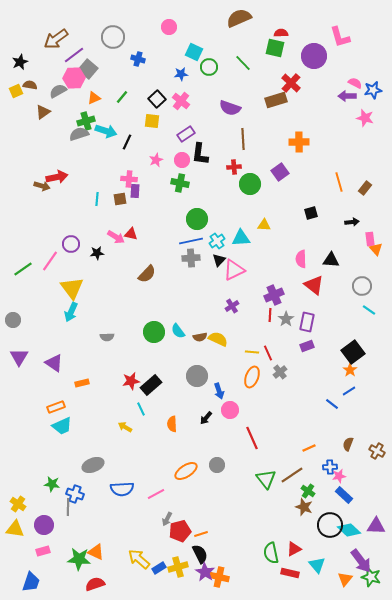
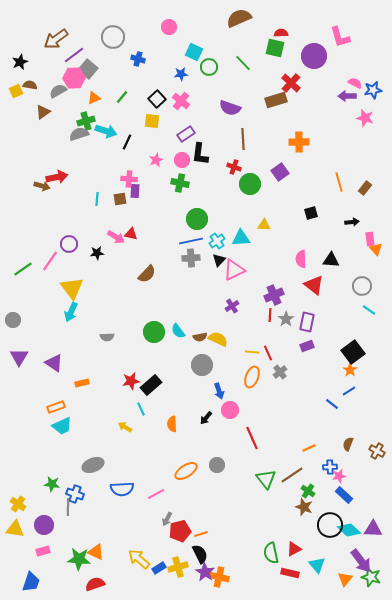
red cross at (234, 167): rotated 24 degrees clockwise
purple circle at (71, 244): moved 2 px left
gray circle at (197, 376): moved 5 px right, 11 px up
purple triangle at (376, 526): moved 3 px left, 3 px down
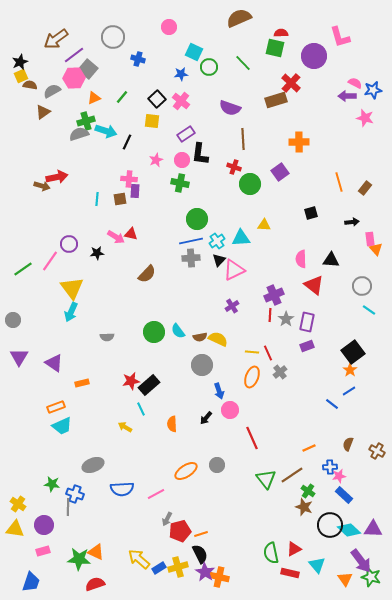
yellow square at (16, 91): moved 5 px right, 15 px up
gray semicircle at (58, 91): moved 6 px left
black rectangle at (151, 385): moved 2 px left
orange triangle at (345, 579): rotated 14 degrees counterclockwise
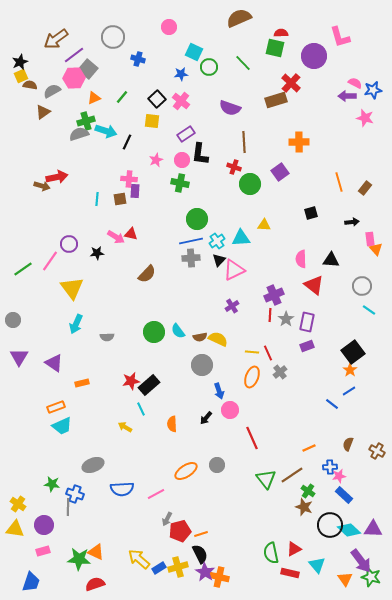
brown line at (243, 139): moved 1 px right, 3 px down
cyan arrow at (71, 312): moved 5 px right, 12 px down
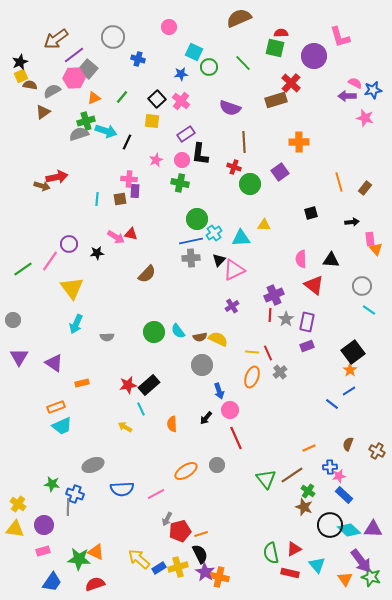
cyan cross at (217, 241): moved 3 px left, 8 px up
red star at (131, 381): moved 3 px left, 4 px down
red line at (252, 438): moved 16 px left
blue trapezoid at (31, 582): moved 21 px right; rotated 15 degrees clockwise
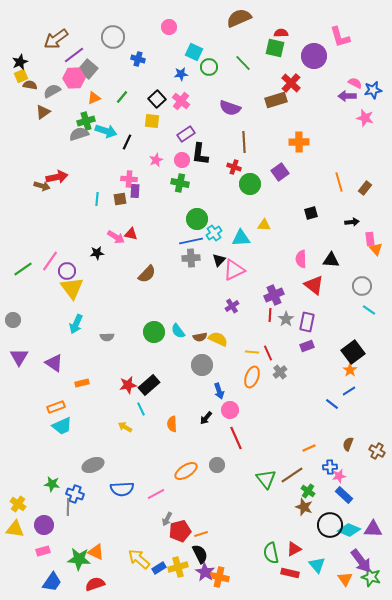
purple circle at (69, 244): moved 2 px left, 27 px down
cyan diamond at (349, 530): rotated 20 degrees counterclockwise
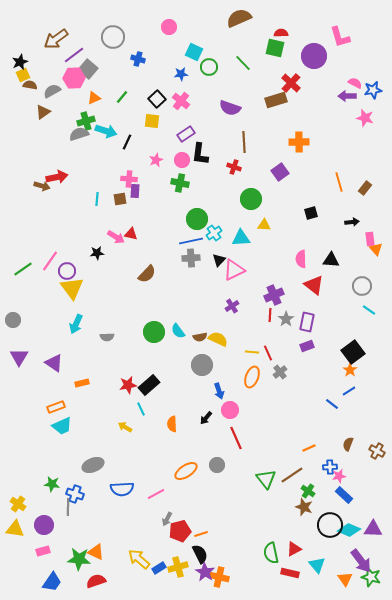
yellow square at (21, 76): moved 2 px right, 1 px up
green circle at (250, 184): moved 1 px right, 15 px down
red semicircle at (95, 584): moved 1 px right, 3 px up
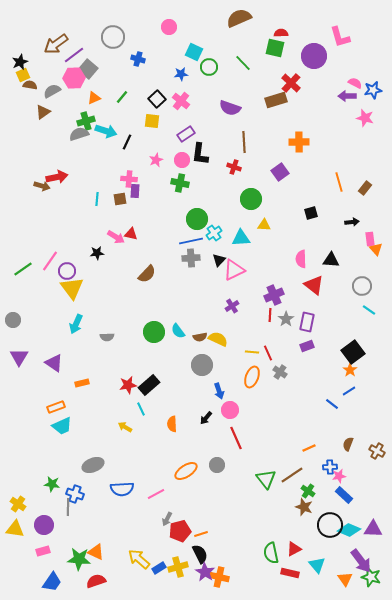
brown arrow at (56, 39): moved 5 px down
gray cross at (280, 372): rotated 16 degrees counterclockwise
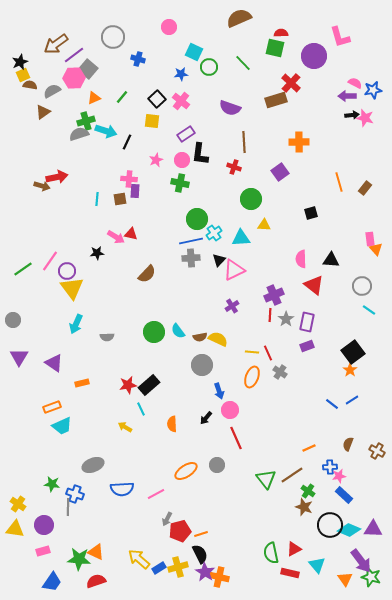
black arrow at (352, 222): moved 107 px up
blue line at (349, 391): moved 3 px right, 9 px down
orange rectangle at (56, 407): moved 4 px left
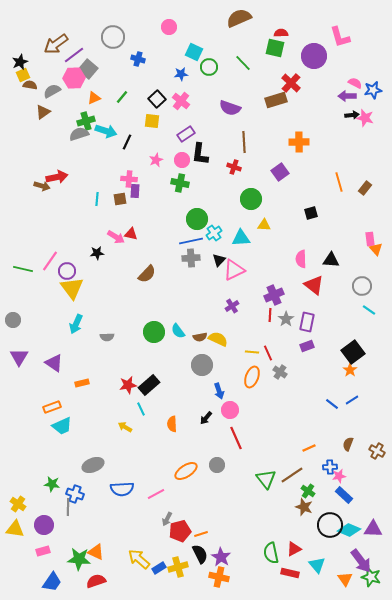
green line at (23, 269): rotated 48 degrees clockwise
purple star at (205, 572): moved 16 px right, 15 px up
